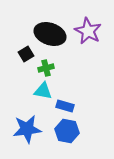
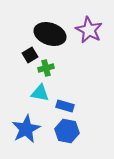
purple star: moved 1 px right, 1 px up
black square: moved 4 px right, 1 px down
cyan triangle: moved 3 px left, 2 px down
blue star: moved 1 px left; rotated 20 degrees counterclockwise
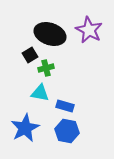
blue star: moved 1 px left, 1 px up
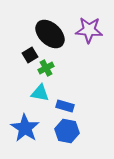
purple star: rotated 24 degrees counterclockwise
black ellipse: rotated 24 degrees clockwise
green cross: rotated 14 degrees counterclockwise
blue star: rotated 12 degrees counterclockwise
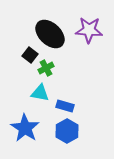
black square: rotated 21 degrees counterclockwise
blue hexagon: rotated 20 degrees clockwise
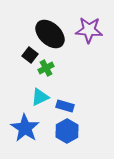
cyan triangle: moved 4 px down; rotated 36 degrees counterclockwise
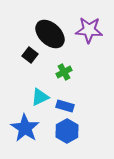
green cross: moved 18 px right, 4 px down
